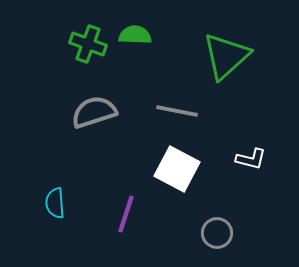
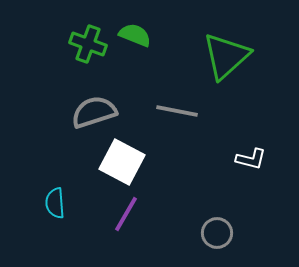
green semicircle: rotated 20 degrees clockwise
white square: moved 55 px left, 7 px up
purple line: rotated 12 degrees clockwise
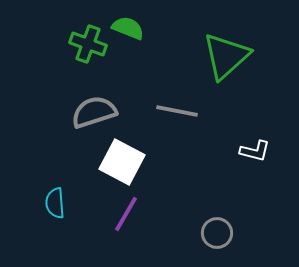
green semicircle: moved 7 px left, 7 px up
white L-shape: moved 4 px right, 8 px up
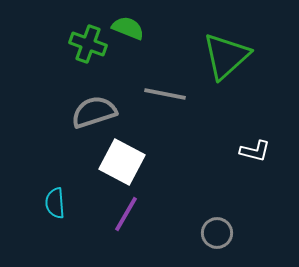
gray line: moved 12 px left, 17 px up
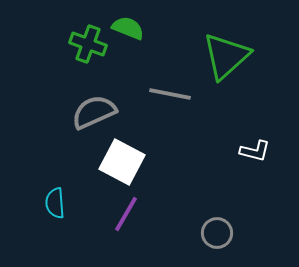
gray line: moved 5 px right
gray semicircle: rotated 6 degrees counterclockwise
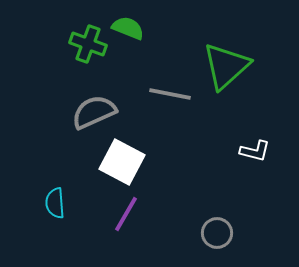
green triangle: moved 10 px down
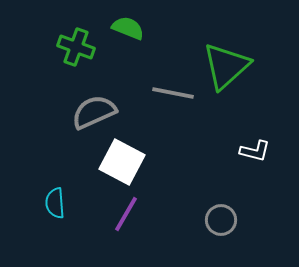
green cross: moved 12 px left, 3 px down
gray line: moved 3 px right, 1 px up
gray circle: moved 4 px right, 13 px up
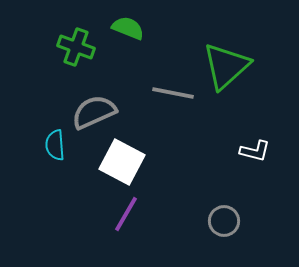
cyan semicircle: moved 58 px up
gray circle: moved 3 px right, 1 px down
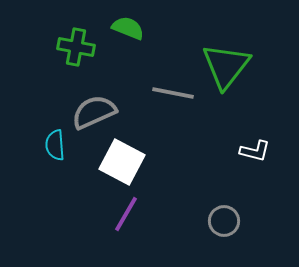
green cross: rotated 9 degrees counterclockwise
green triangle: rotated 10 degrees counterclockwise
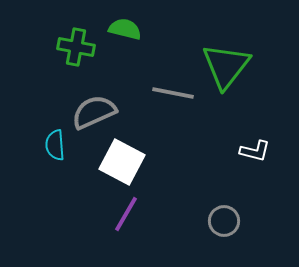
green semicircle: moved 3 px left, 1 px down; rotated 8 degrees counterclockwise
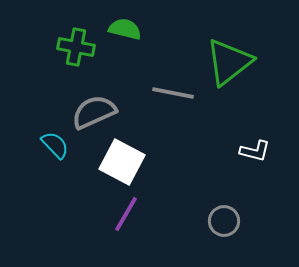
green triangle: moved 3 px right, 4 px up; rotated 14 degrees clockwise
cyan semicircle: rotated 140 degrees clockwise
